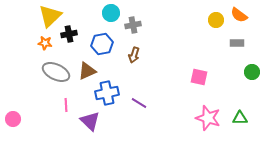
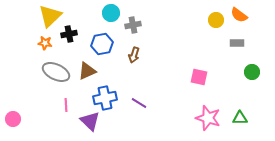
blue cross: moved 2 px left, 5 px down
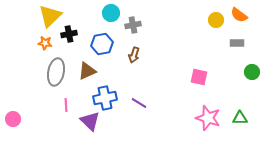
gray ellipse: rotated 76 degrees clockwise
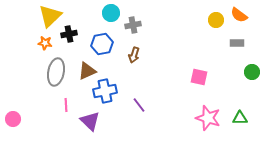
blue cross: moved 7 px up
purple line: moved 2 px down; rotated 21 degrees clockwise
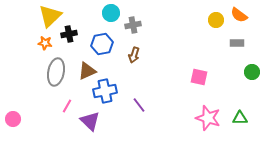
pink line: moved 1 px right, 1 px down; rotated 32 degrees clockwise
